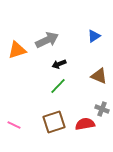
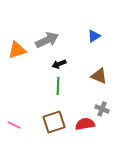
green line: rotated 42 degrees counterclockwise
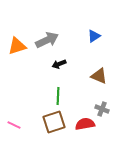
orange triangle: moved 4 px up
green line: moved 10 px down
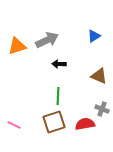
black arrow: rotated 24 degrees clockwise
